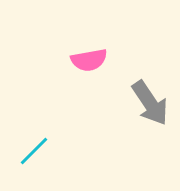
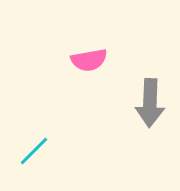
gray arrow: rotated 36 degrees clockwise
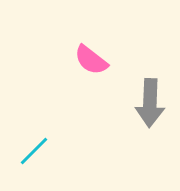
pink semicircle: moved 2 px right; rotated 48 degrees clockwise
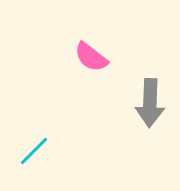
pink semicircle: moved 3 px up
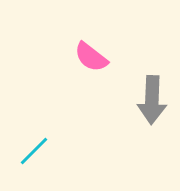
gray arrow: moved 2 px right, 3 px up
